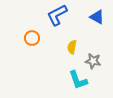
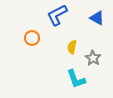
blue triangle: moved 1 px down
gray star: moved 3 px up; rotated 21 degrees clockwise
cyan L-shape: moved 2 px left, 1 px up
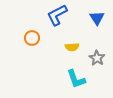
blue triangle: rotated 28 degrees clockwise
yellow semicircle: rotated 104 degrees counterclockwise
gray star: moved 4 px right
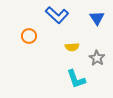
blue L-shape: rotated 110 degrees counterclockwise
orange circle: moved 3 px left, 2 px up
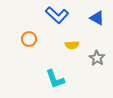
blue triangle: rotated 28 degrees counterclockwise
orange circle: moved 3 px down
yellow semicircle: moved 2 px up
cyan L-shape: moved 21 px left
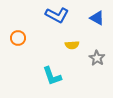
blue L-shape: rotated 15 degrees counterclockwise
orange circle: moved 11 px left, 1 px up
cyan L-shape: moved 3 px left, 3 px up
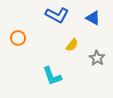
blue triangle: moved 4 px left
yellow semicircle: rotated 48 degrees counterclockwise
